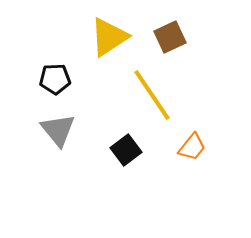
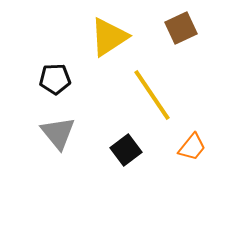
brown square: moved 11 px right, 9 px up
gray triangle: moved 3 px down
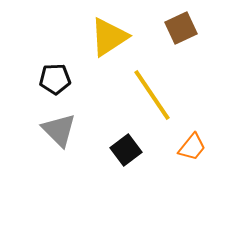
gray triangle: moved 1 px right, 3 px up; rotated 6 degrees counterclockwise
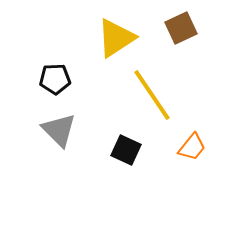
yellow triangle: moved 7 px right, 1 px down
black square: rotated 28 degrees counterclockwise
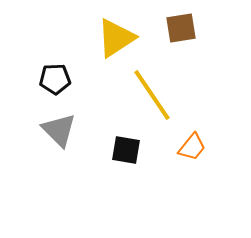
brown square: rotated 16 degrees clockwise
black square: rotated 16 degrees counterclockwise
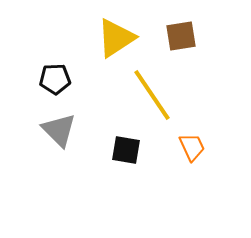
brown square: moved 8 px down
orange trapezoid: rotated 64 degrees counterclockwise
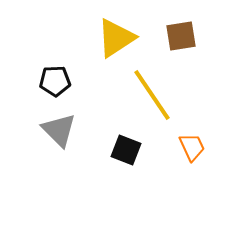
black pentagon: moved 2 px down
black square: rotated 12 degrees clockwise
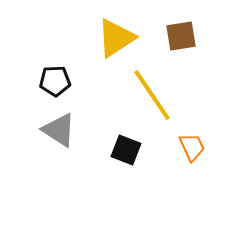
gray triangle: rotated 12 degrees counterclockwise
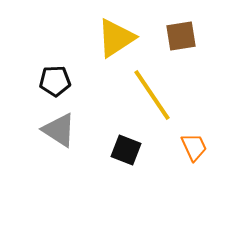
orange trapezoid: moved 2 px right
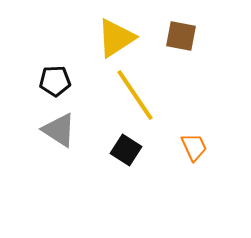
brown square: rotated 20 degrees clockwise
yellow line: moved 17 px left
black square: rotated 12 degrees clockwise
